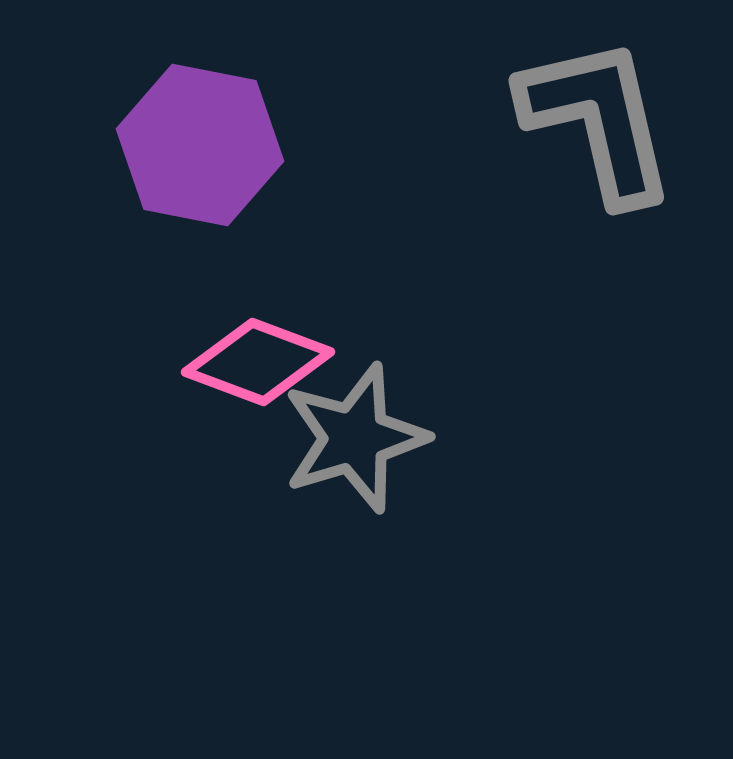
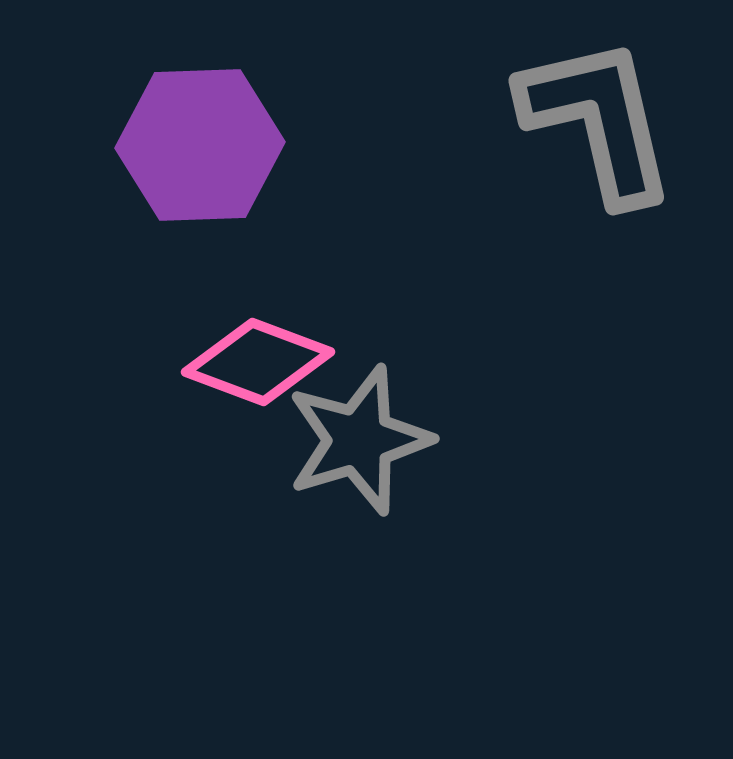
purple hexagon: rotated 13 degrees counterclockwise
gray star: moved 4 px right, 2 px down
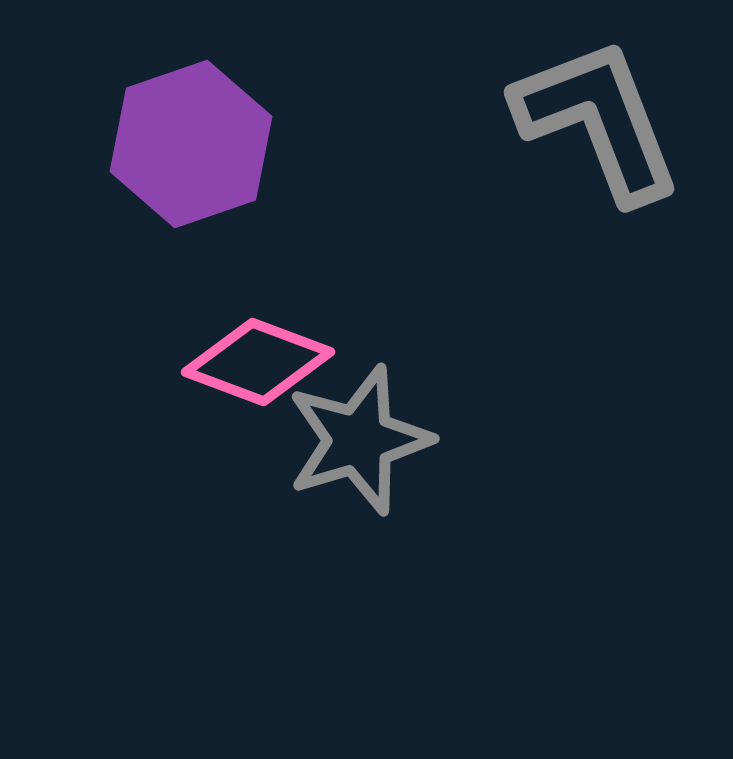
gray L-shape: rotated 8 degrees counterclockwise
purple hexagon: moved 9 px left, 1 px up; rotated 17 degrees counterclockwise
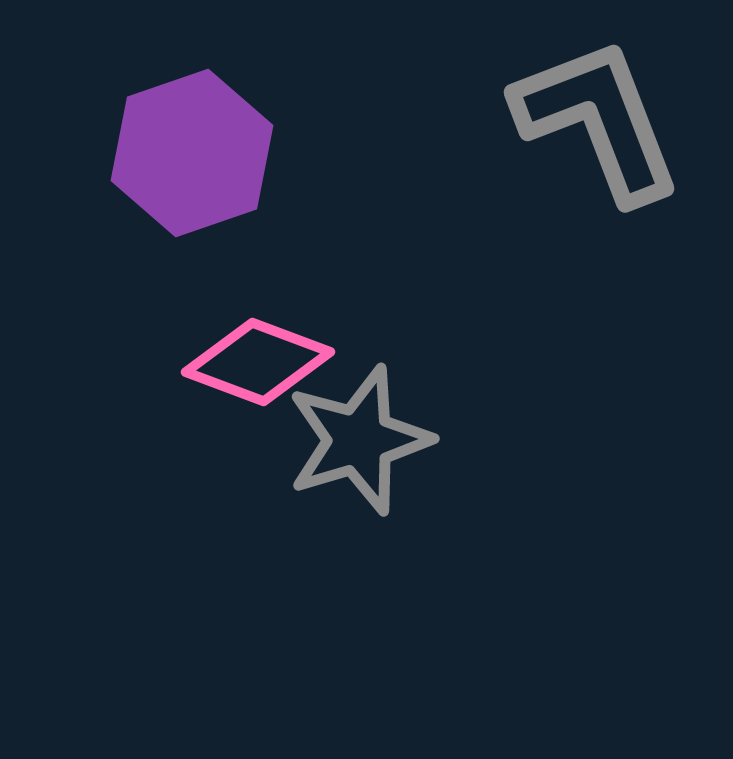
purple hexagon: moved 1 px right, 9 px down
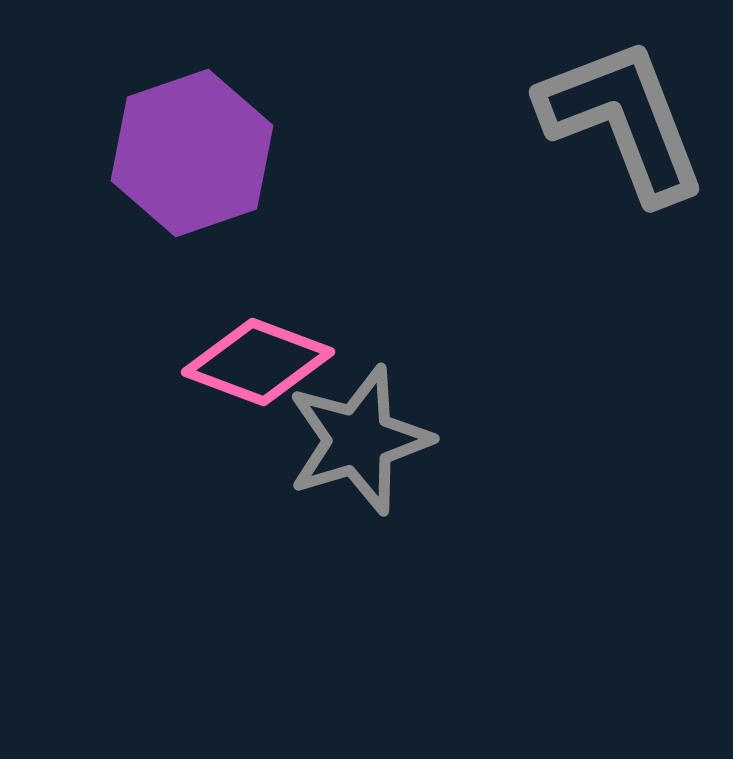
gray L-shape: moved 25 px right
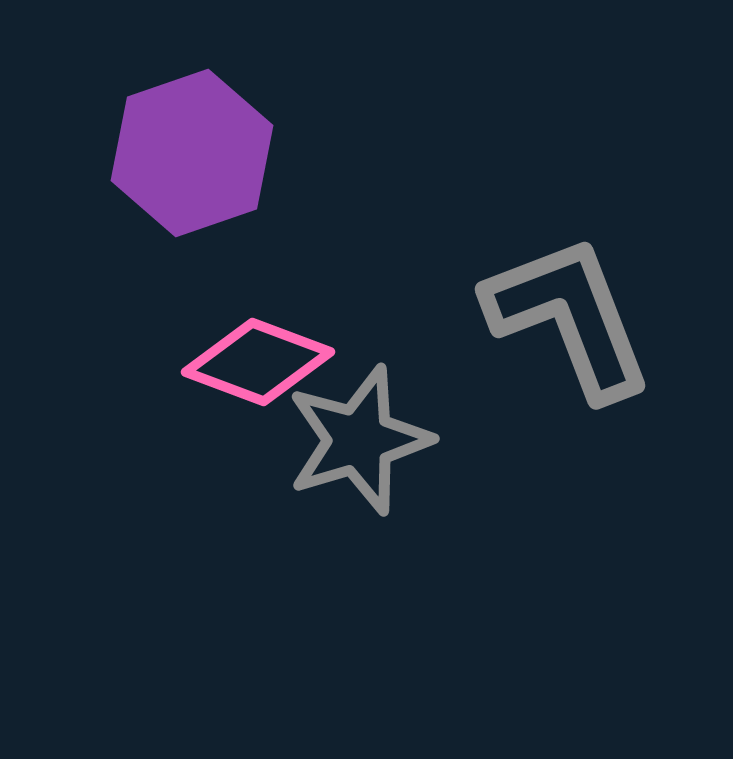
gray L-shape: moved 54 px left, 197 px down
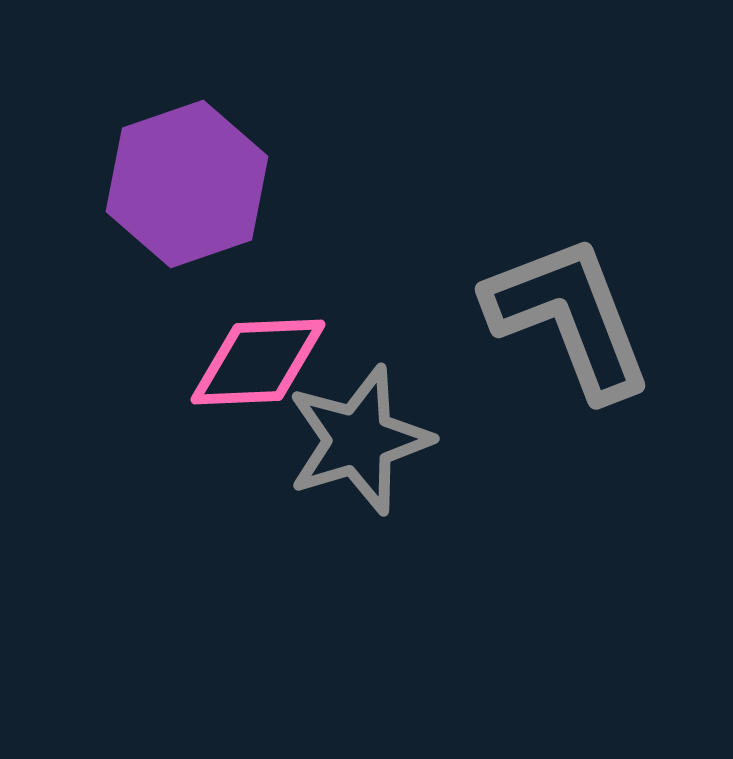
purple hexagon: moved 5 px left, 31 px down
pink diamond: rotated 23 degrees counterclockwise
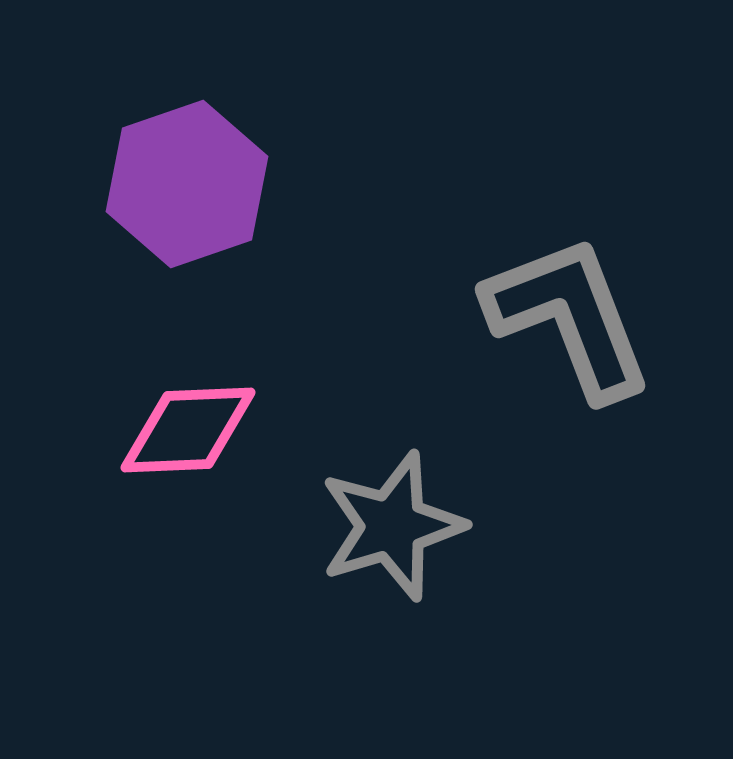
pink diamond: moved 70 px left, 68 px down
gray star: moved 33 px right, 86 px down
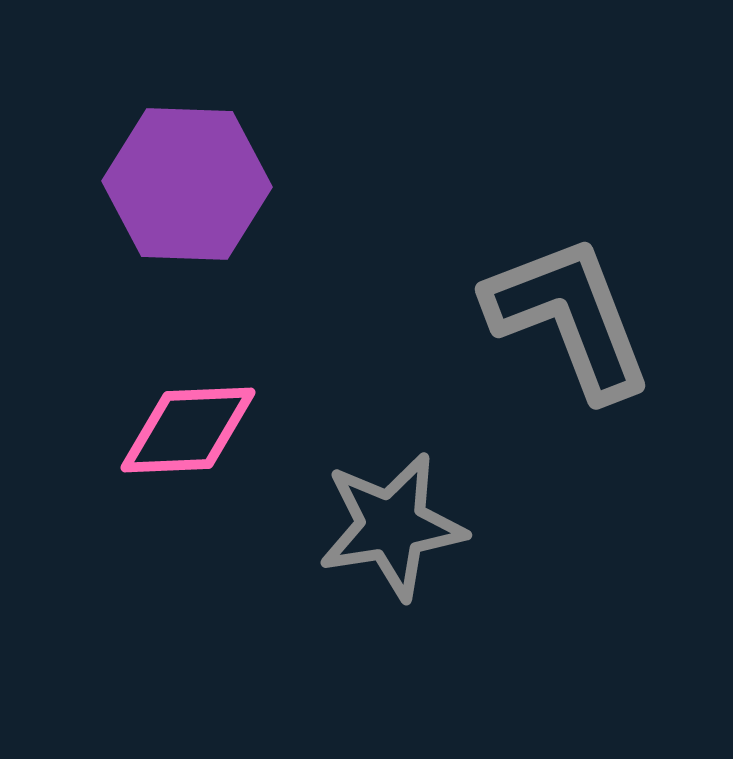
purple hexagon: rotated 21 degrees clockwise
gray star: rotated 8 degrees clockwise
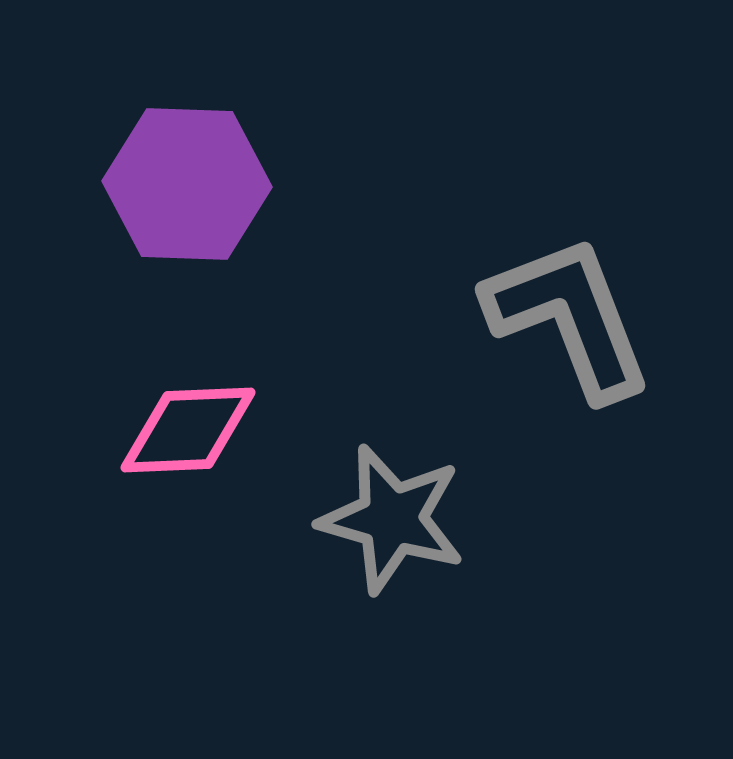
gray star: moved 7 px up; rotated 25 degrees clockwise
